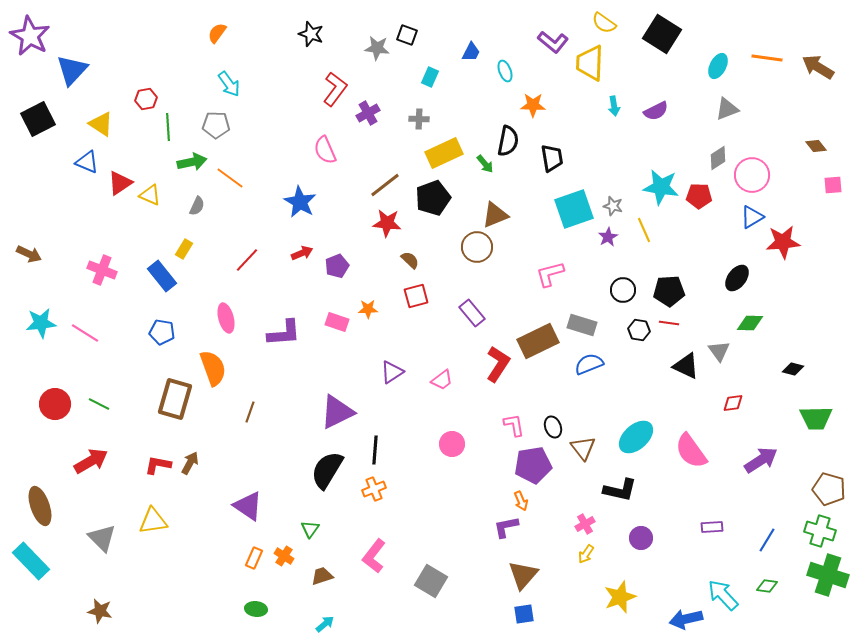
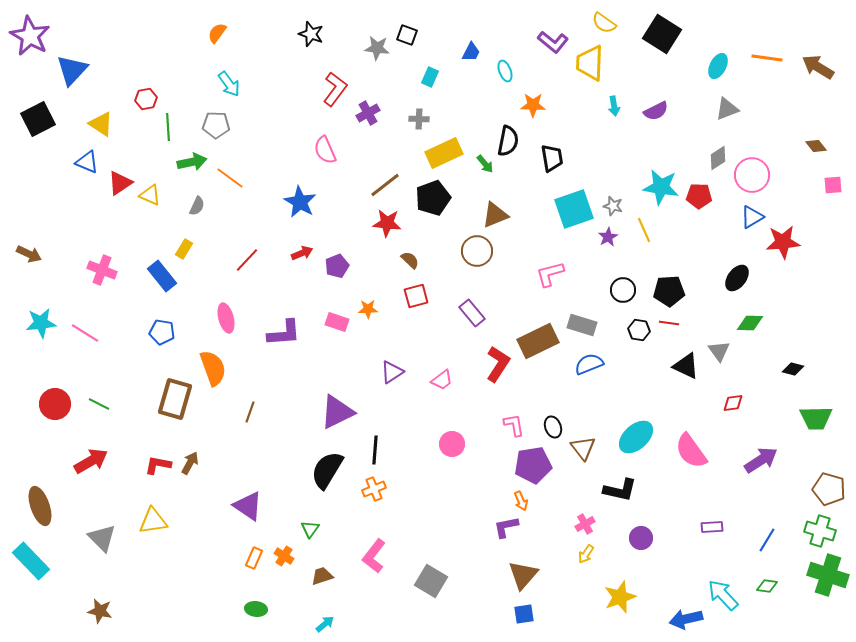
brown circle at (477, 247): moved 4 px down
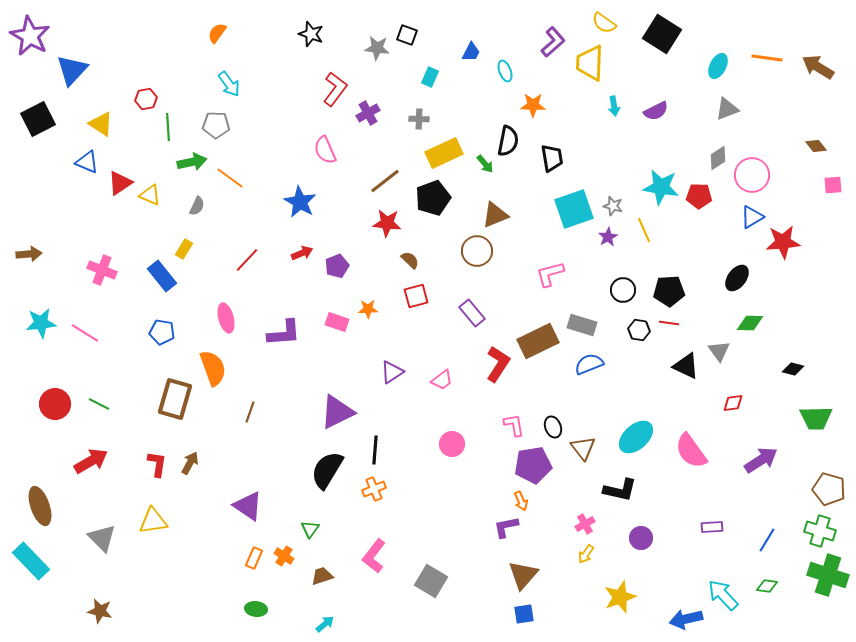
purple L-shape at (553, 42): rotated 80 degrees counterclockwise
brown line at (385, 185): moved 4 px up
brown arrow at (29, 254): rotated 30 degrees counterclockwise
red L-shape at (158, 465): moved 1 px left, 1 px up; rotated 88 degrees clockwise
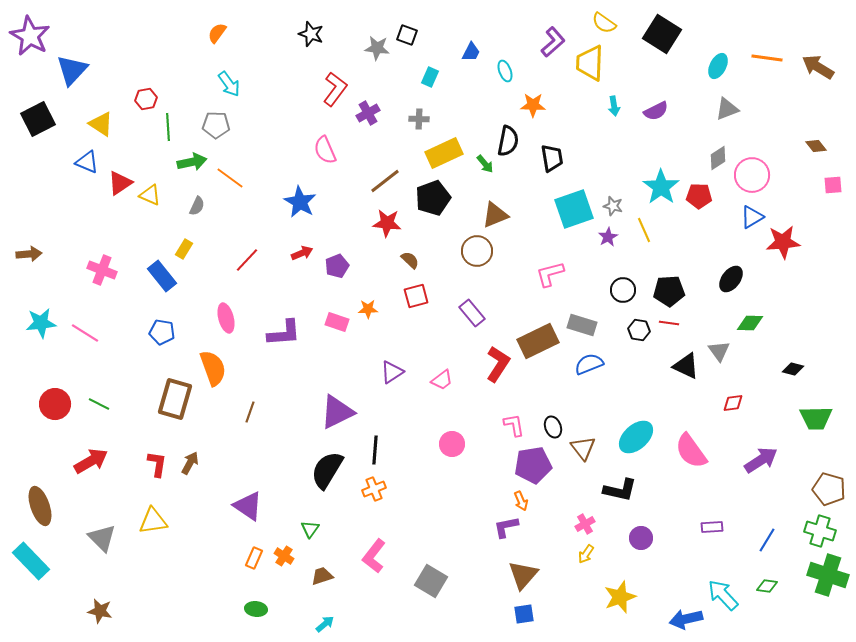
cyan star at (661, 187): rotated 27 degrees clockwise
black ellipse at (737, 278): moved 6 px left, 1 px down
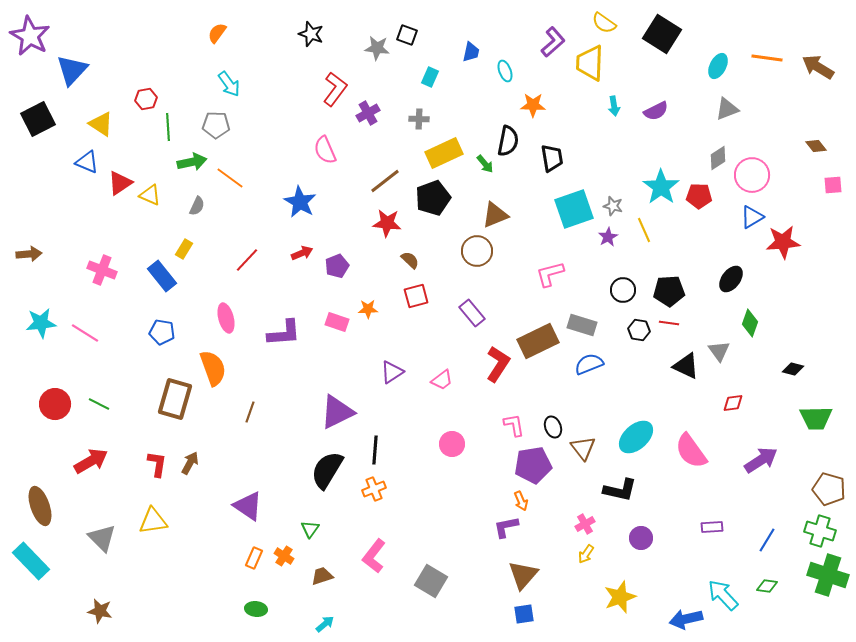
blue trapezoid at (471, 52): rotated 15 degrees counterclockwise
green diamond at (750, 323): rotated 72 degrees counterclockwise
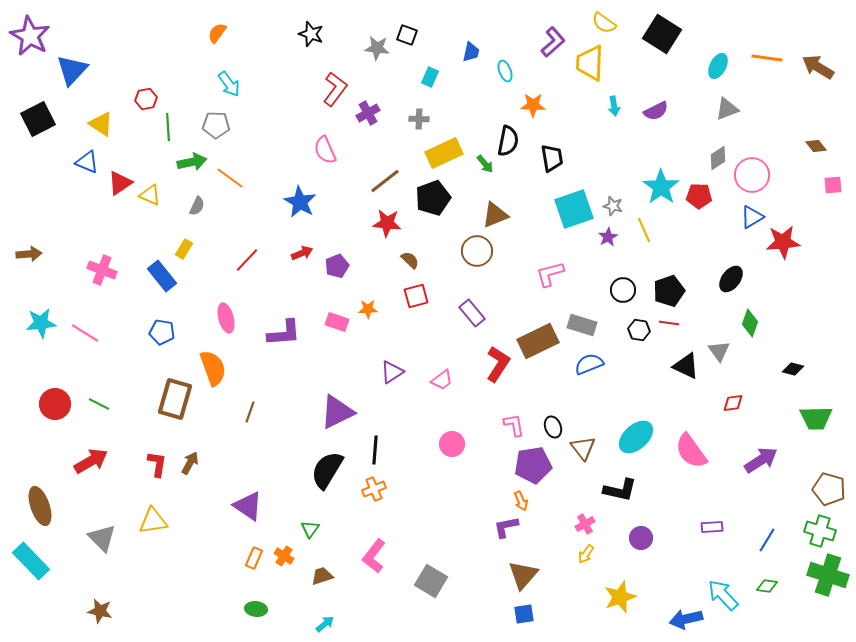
black pentagon at (669, 291): rotated 16 degrees counterclockwise
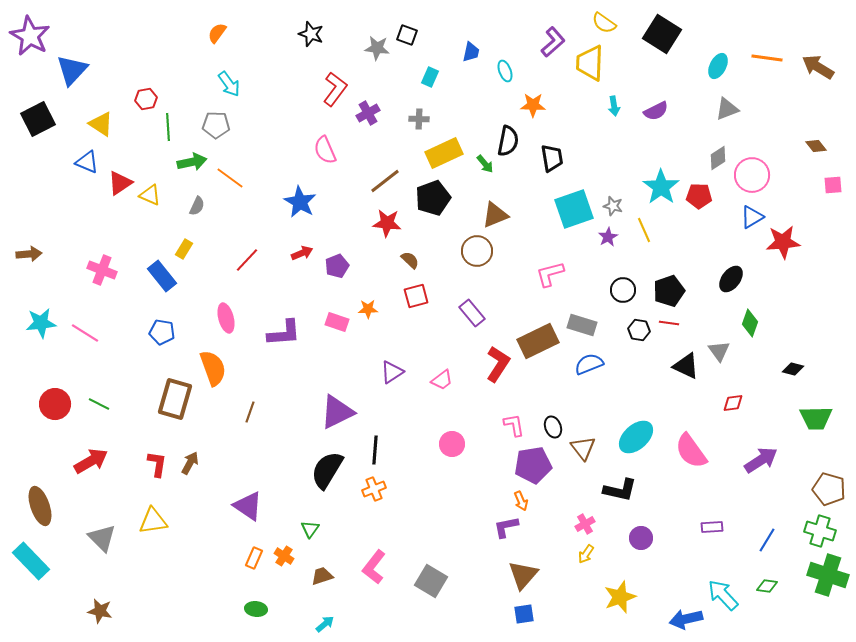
pink L-shape at (374, 556): moved 11 px down
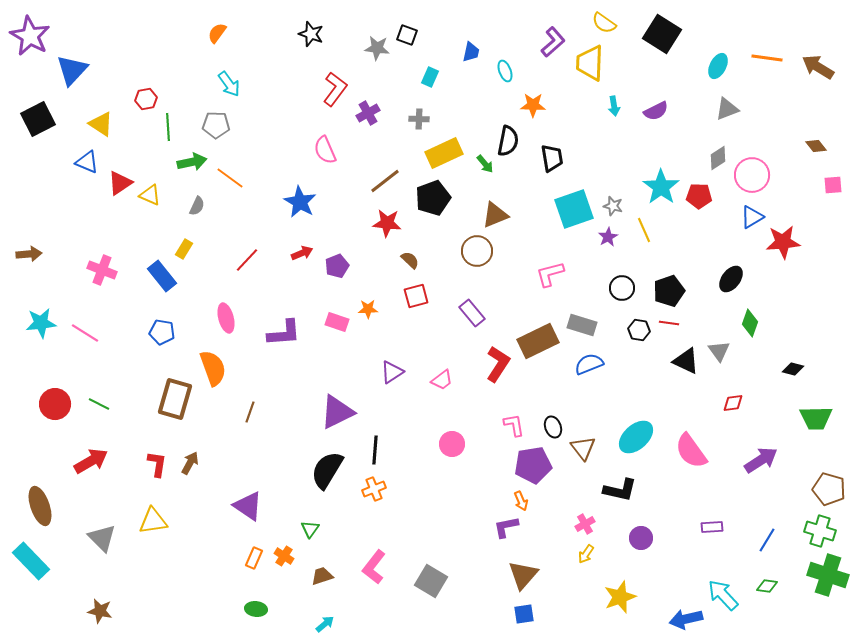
black circle at (623, 290): moved 1 px left, 2 px up
black triangle at (686, 366): moved 5 px up
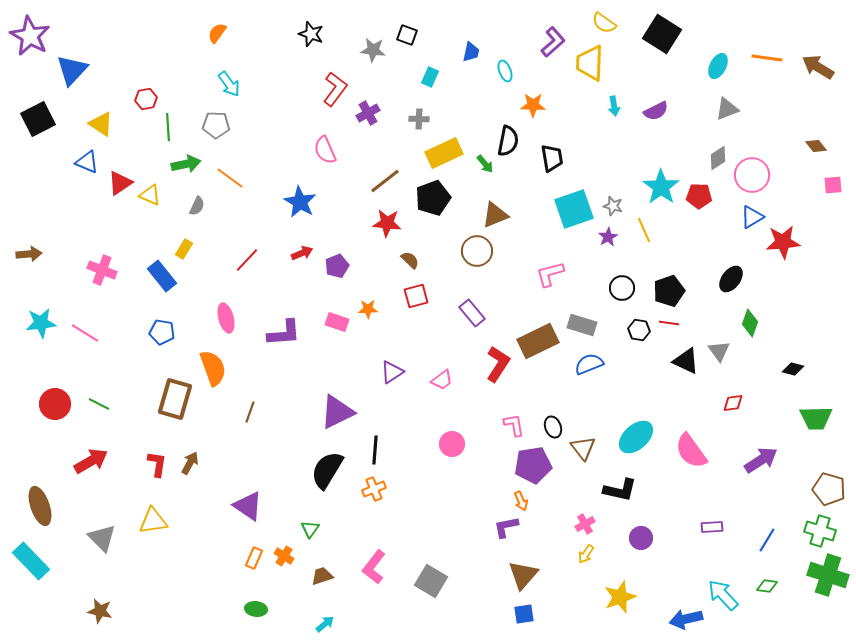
gray star at (377, 48): moved 4 px left, 2 px down
green arrow at (192, 162): moved 6 px left, 2 px down
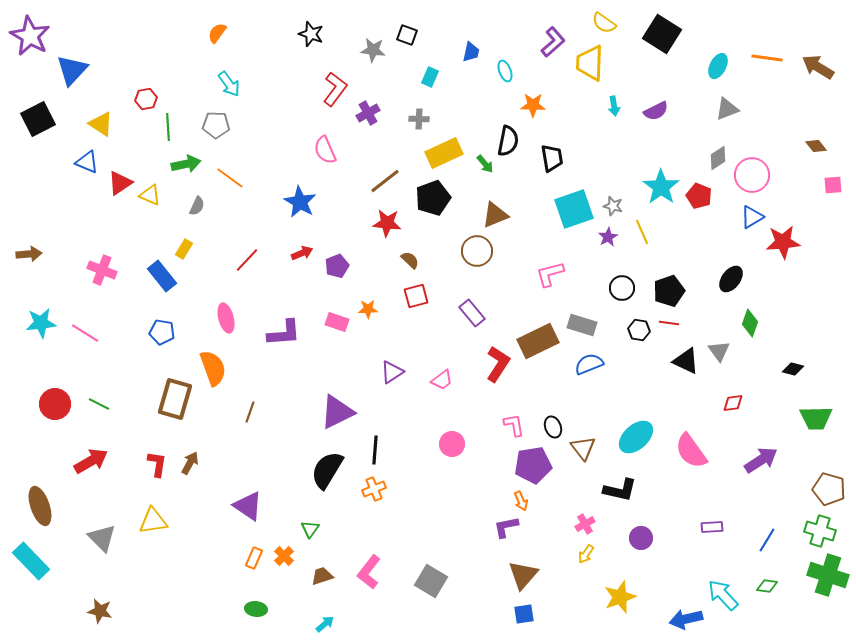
red pentagon at (699, 196): rotated 20 degrees clockwise
yellow line at (644, 230): moved 2 px left, 2 px down
orange cross at (284, 556): rotated 12 degrees clockwise
pink L-shape at (374, 567): moved 5 px left, 5 px down
